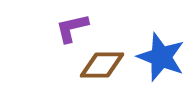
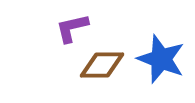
blue star: moved 2 px down
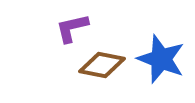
brown diamond: rotated 12 degrees clockwise
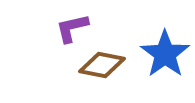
blue star: moved 4 px right, 5 px up; rotated 15 degrees clockwise
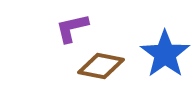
brown diamond: moved 1 px left, 1 px down
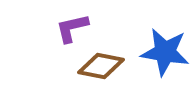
blue star: moved 2 px up; rotated 27 degrees counterclockwise
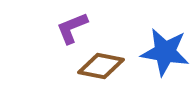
purple L-shape: rotated 9 degrees counterclockwise
